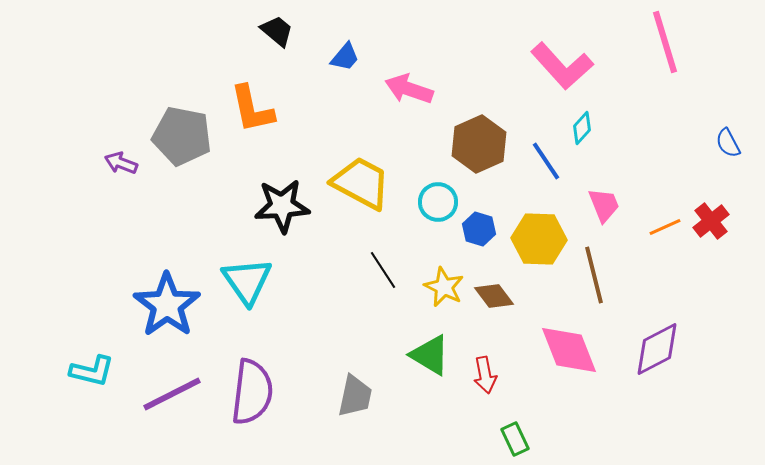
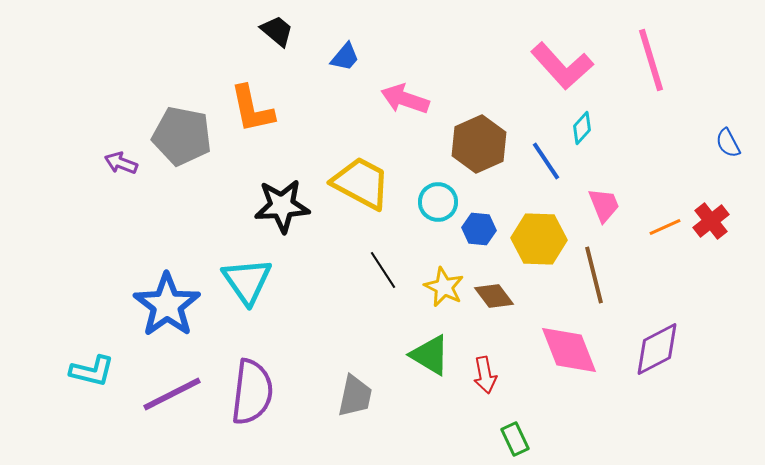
pink line: moved 14 px left, 18 px down
pink arrow: moved 4 px left, 10 px down
blue hexagon: rotated 12 degrees counterclockwise
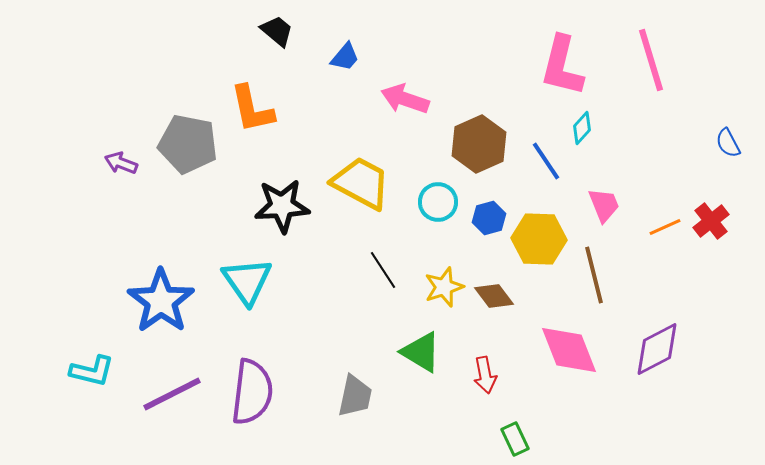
pink L-shape: rotated 56 degrees clockwise
gray pentagon: moved 6 px right, 8 px down
blue hexagon: moved 10 px right, 11 px up; rotated 20 degrees counterclockwise
yellow star: rotated 27 degrees clockwise
blue star: moved 6 px left, 4 px up
green triangle: moved 9 px left, 3 px up
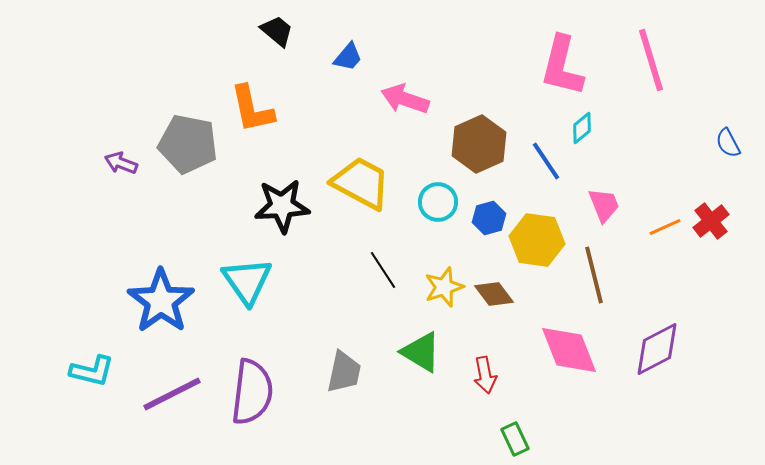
blue trapezoid: moved 3 px right
cyan diamond: rotated 8 degrees clockwise
yellow hexagon: moved 2 px left, 1 px down; rotated 6 degrees clockwise
brown diamond: moved 2 px up
gray trapezoid: moved 11 px left, 24 px up
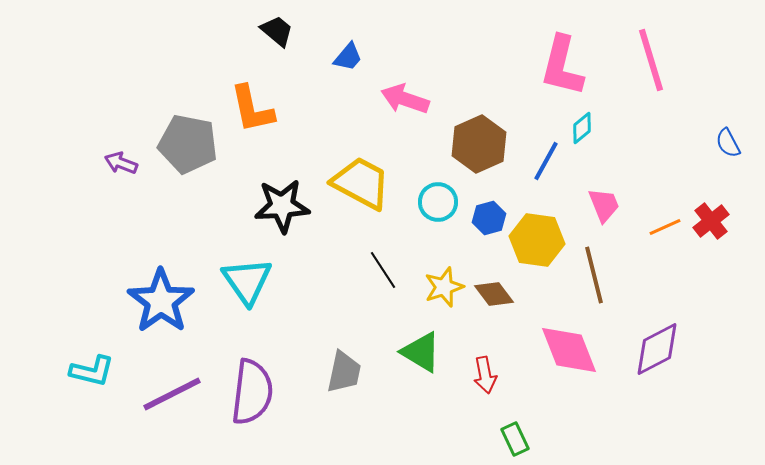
blue line: rotated 63 degrees clockwise
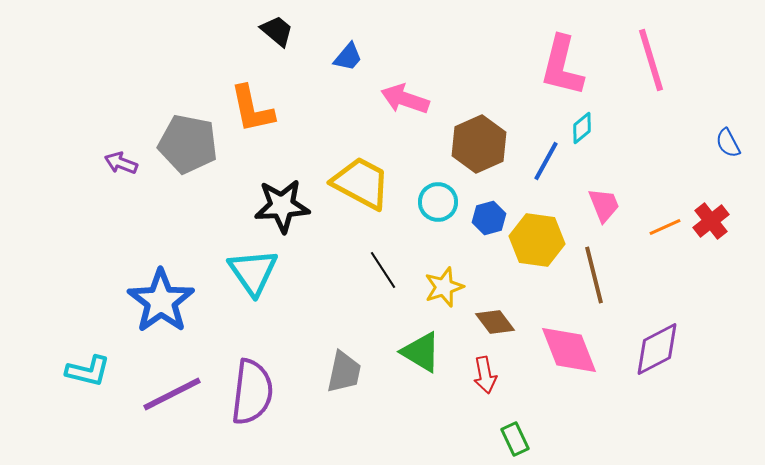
cyan triangle: moved 6 px right, 9 px up
brown diamond: moved 1 px right, 28 px down
cyan L-shape: moved 4 px left
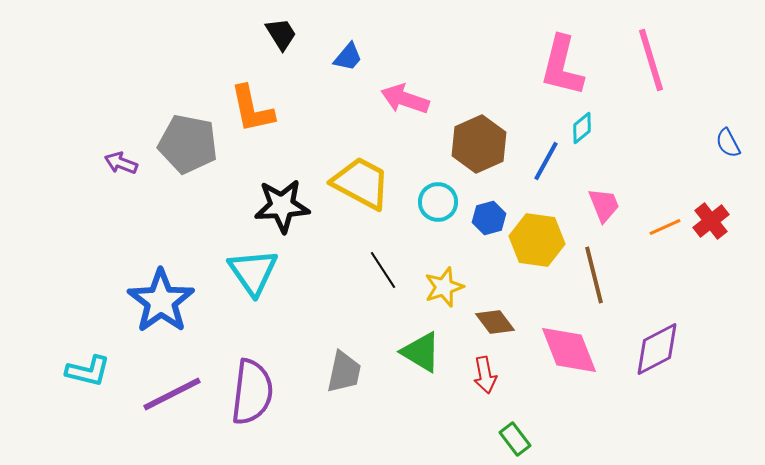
black trapezoid: moved 4 px right, 3 px down; rotated 18 degrees clockwise
green rectangle: rotated 12 degrees counterclockwise
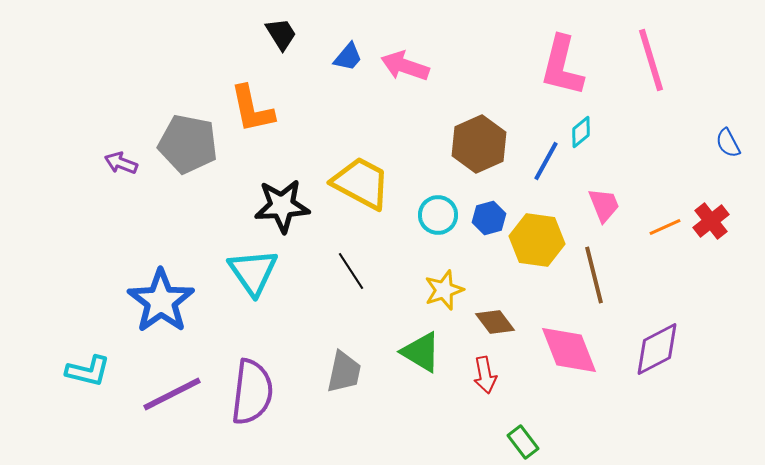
pink arrow: moved 33 px up
cyan diamond: moved 1 px left, 4 px down
cyan circle: moved 13 px down
black line: moved 32 px left, 1 px down
yellow star: moved 3 px down
green rectangle: moved 8 px right, 3 px down
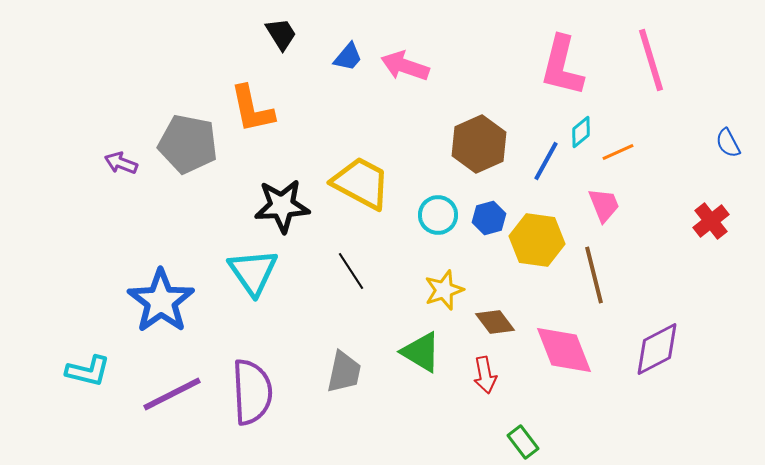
orange line: moved 47 px left, 75 px up
pink diamond: moved 5 px left
purple semicircle: rotated 10 degrees counterclockwise
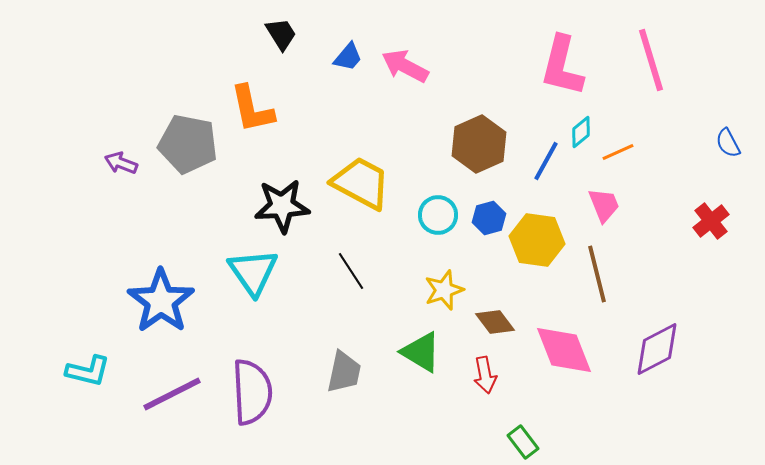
pink arrow: rotated 9 degrees clockwise
brown line: moved 3 px right, 1 px up
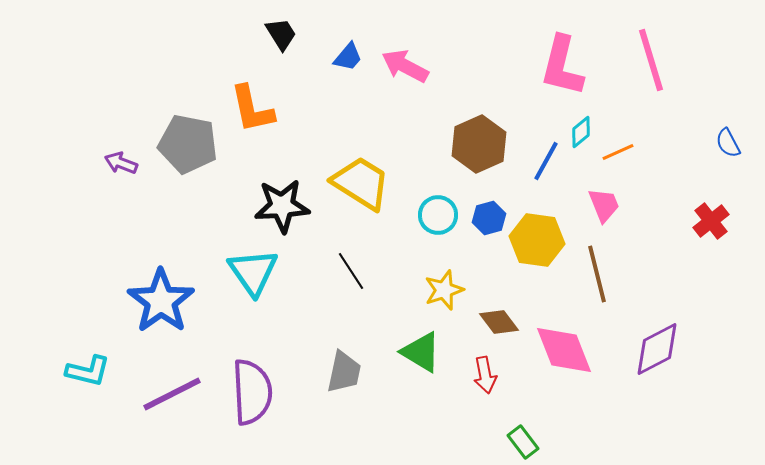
yellow trapezoid: rotated 4 degrees clockwise
brown diamond: moved 4 px right
